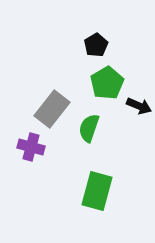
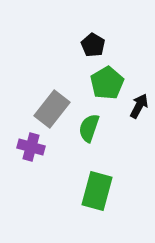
black pentagon: moved 3 px left; rotated 10 degrees counterclockwise
black arrow: rotated 85 degrees counterclockwise
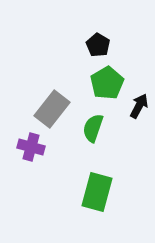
black pentagon: moved 5 px right
green semicircle: moved 4 px right
green rectangle: moved 1 px down
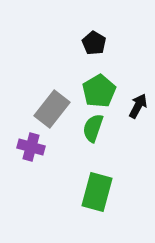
black pentagon: moved 4 px left, 2 px up
green pentagon: moved 8 px left, 8 px down
black arrow: moved 1 px left
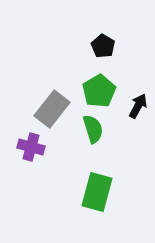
black pentagon: moved 9 px right, 3 px down
green semicircle: moved 1 px down; rotated 144 degrees clockwise
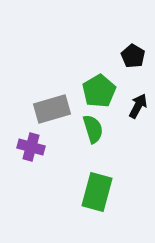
black pentagon: moved 30 px right, 10 px down
gray rectangle: rotated 36 degrees clockwise
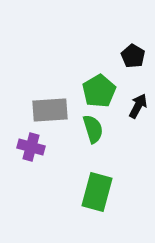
gray rectangle: moved 2 px left, 1 px down; rotated 12 degrees clockwise
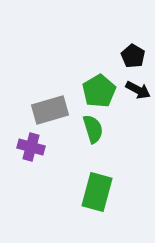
black arrow: moved 16 px up; rotated 90 degrees clockwise
gray rectangle: rotated 12 degrees counterclockwise
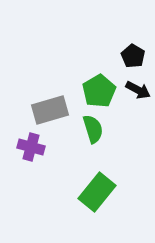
green rectangle: rotated 24 degrees clockwise
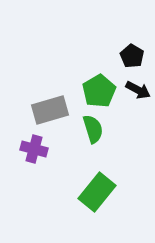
black pentagon: moved 1 px left
purple cross: moved 3 px right, 2 px down
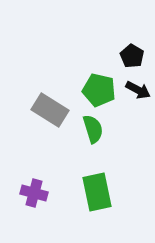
green pentagon: moved 1 px up; rotated 28 degrees counterclockwise
gray rectangle: rotated 48 degrees clockwise
purple cross: moved 44 px down
green rectangle: rotated 51 degrees counterclockwise
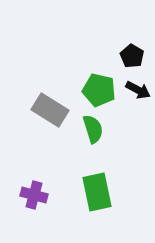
purple cross: moved 2 px down
